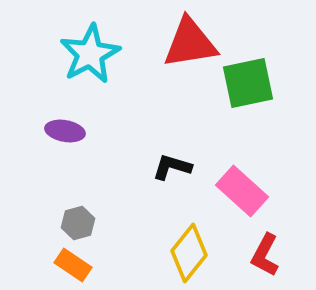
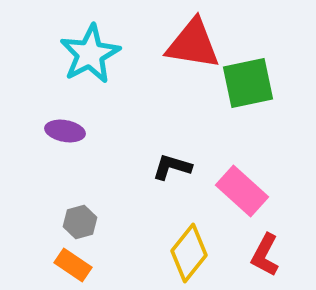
red triangle: moved 3 px right, 1 px down; rotated 18 degrees clockwise
gray hexagon: moved 2 px right, 1 px up
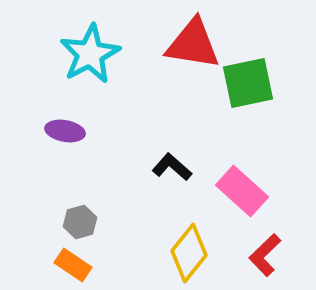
black L-shape: rotated 24 degrees clockwise
red L-shape: rotated 18 degrees clockwise
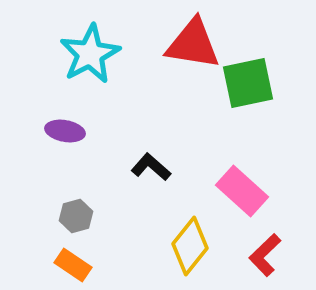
black L-shape: moved 21 px left
gray hexagon: moved 4 px left, 6 px up
yellow diamond: moved 1 px right, 7 px up
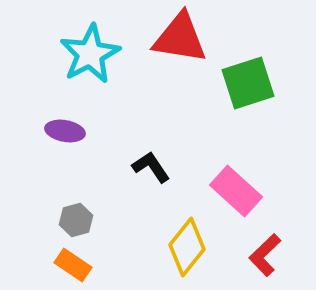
red triangle: moved 13 px left, 6 px up
green square: rotated 6 degrees counterclockwise
black L-shape: rotated 15 degrees clockwise
pink rectangle: moved 6 px left
gray hexagon: moved 4 px down
yellow diamond: moved 3 px left, 1 px down
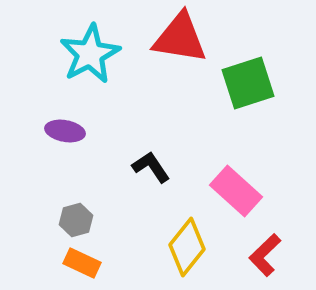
orange rectangle: moved 9 px right, 2 px up; rotated 9 degrees counterclockwise
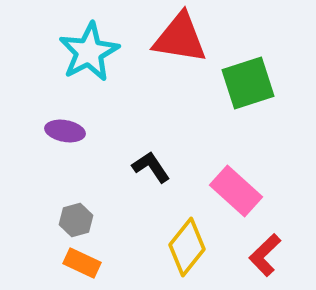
cyan star: moved 1 px left, 2 px up
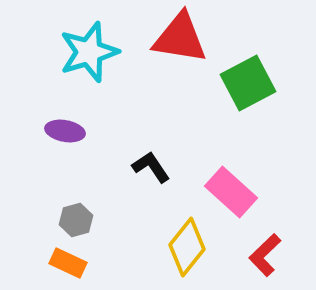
cyan star: rotated 10 degrees clockwise
green square: rotated 10 degrees counterclockwise
pink rectangle: moved 5 px left, 1 px down
orange rectangle: moved 14 px left
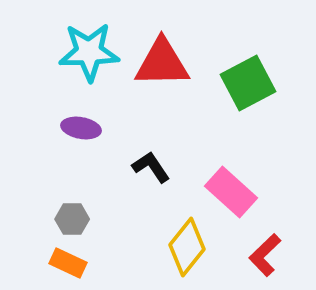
red triangle: moved 18 px left, 25 px down; rotated 10 degrees counterclockwise
cyan star: rotated 16 degrees clockwise
purple ellipse: moved 16 px right, 3 px up
gray hexagon: moved 4 px left, 1 px up; rotated 16 degrees clockwise
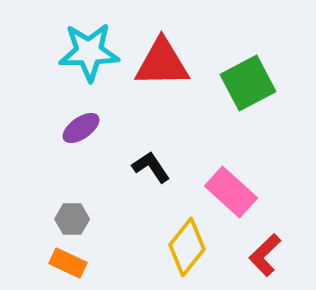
purple ellipse: rotated 45 degrees counterclockwise
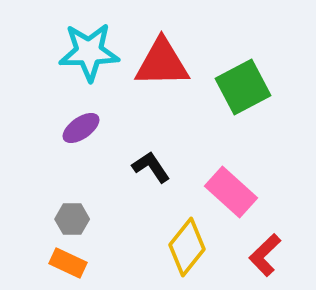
green square: moved 5 px left, 4 px down
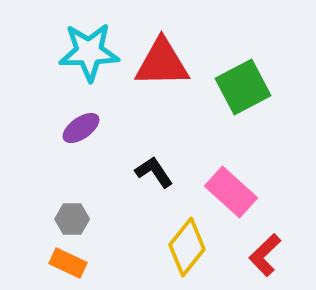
black L-shape: moved 3 px right, 5 px down
